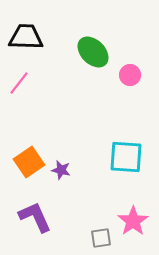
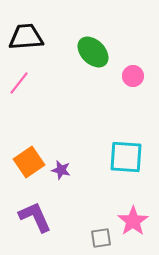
black trapezoid: rotated 6 degrees counterclockwise
pink circle: moved 3 px right, 1 px down
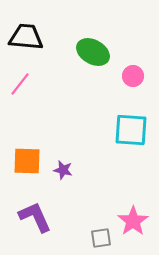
black trapezoid: rotated 9 degrees clockwise
green ellipse: rotated 16 degrees counterclockwise
pink line: moved 1 px right, 1 px down
cyan square: moved 5 px right, 27 px up
orange square: moved 2 px left, 1 px up; rotated 36 degrees clockwise
purple star: moved 2 px right
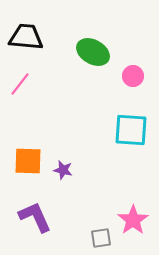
orange square: moved 1 px right
pink star: moved 1 px up
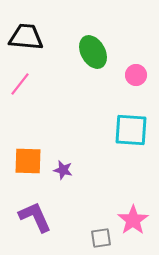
green ellipse: rotated 32 degrees clockwise
pink circle: moved 3 px right, 1 px up
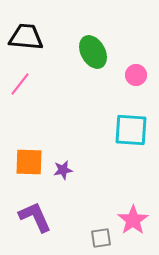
orange square: moved 1 px right, 1 px down
purple star: rotated 24 degrees counterclockwise
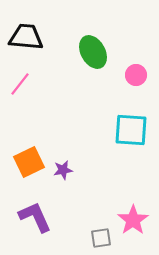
orange square: rotated 28 degrees counterclockwise
